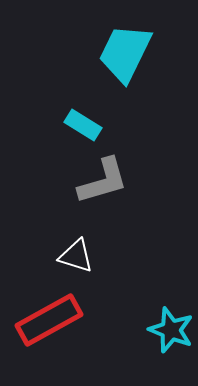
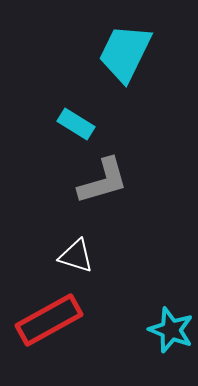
cyan rectangle: moved 7 px left, 1 px up
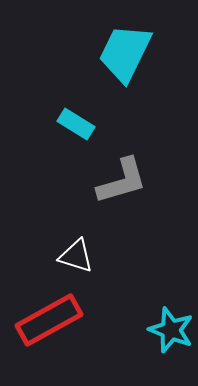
gray L-shape: moved 19 px right
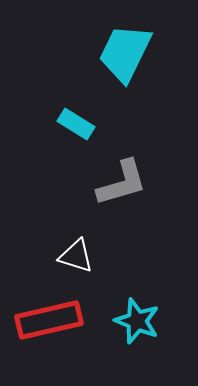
gray L-shape: moved 2 px down
red rectangle: rotated 16 degrees clockwise
cyan star: moved 34 px left, 9 px up
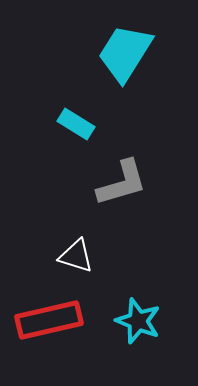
cyan trapezoid: rotated 6 degrees clockwise
cyan star: moved 1 px right
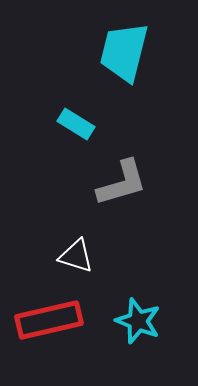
cyan trapezoid: moved 1 px left, 1 px up; rotated 18 degrees counterclockwise
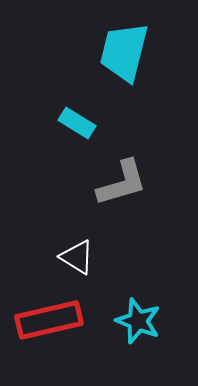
cyan rectangle: moved 1 px right, 1 px up
white triangle: moved 1 px right, 1 px down; rotated 15 degrees clockwise
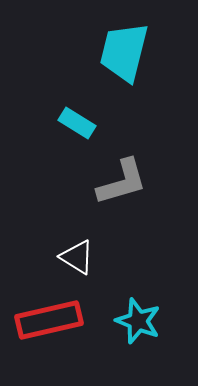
gray L-shape: moved 1 px up
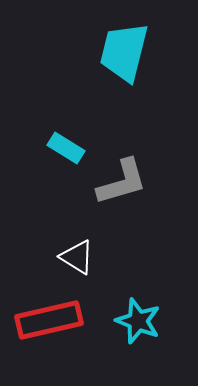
cyan rectangle: moved 11 px left, 25 px down
